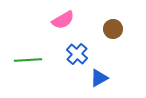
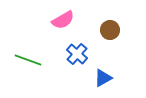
brown circle: moved 3 px left, 1 px down
green line: rotated 24 degrees clockwise
blue triangle: moved 4 px right
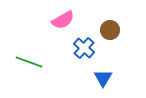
blue cross: moved 7 px right, 6 px up
green line: moved 1 px right, 2 px down
blue triangle: rotated 30 degrees counterclockwise
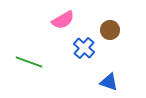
blue triangle: moved 6 px right, 4 px down; rotated 42 degrees counterclockwise
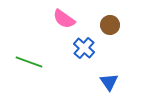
pink semicircle: moved 1 px right, 1 px up; rotated 65 degrees clockwise
brown circle: moved 5 px up
blue triangle: rotated 36 degrees clockwise
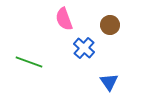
pink semicircle: rotated 35 degrees clockwise
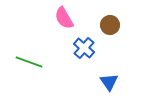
pink semicircle: moved 1 px up; rotated 10 degrees counterclockwise
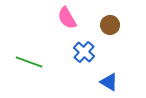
pink semicircle: moved 3 px right
blue cross: moved 4 px down
blue triangle: rotated 24 degrees counterclockwise
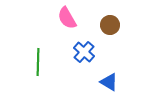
green line: moved 9 px right; rotated 72 degrees clockwise
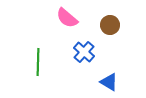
pink semicircle: rotated 20 degrees counterclockwise
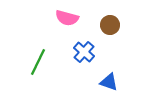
pink semicircle: rotated 25 degrees counterclockwise
green line: rotated 24 degrees clockwise
blue triangle: rotated 12 degrees counterclockwise
